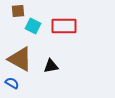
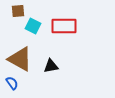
blue semicircle: rotated 24 degrees clockwise
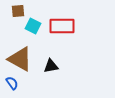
red rectangle: moved 2 px left
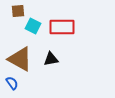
red rectangle: moved 1 px down
black triangle: moved 7 px up
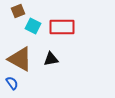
brown square: rotated 16 degrees counterclockwise
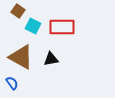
brown square: rotated 32 degrees counterclockwise
brown triangle: moved 1 px right, 2 px up
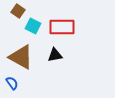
black triangle: moved 4 px right, 4 px up
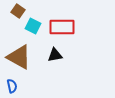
brown triangle: moved 2 px left
blue semicircle: moved 3 px down; rotated 24 degrees clockwise
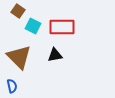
brown triangle: rotated 16 degrees clockwise
